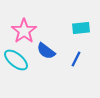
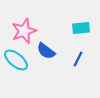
pink star: rotated 15 degrees clockwise
blue line: moved 2 px right
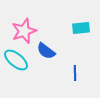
blue line: moved 3 px left, 14 px down; rotated 28 degrees counterclockwise
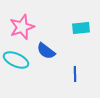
pink star: moved 2 px left, 4 px up
cyan ellipse: rotated 15 degrees counterclockwise
blue line: moved 1 px down
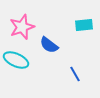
cyan rectangle: moved 3 px right, 3 px up
blue semicircle: moved 3 px right, 6 px up
blue line: rotated 28 degrees counterclockwise
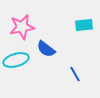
pink star: rotated 10 degrees clockwise
blue semicircle: moved 3 px left, 4 px down
cyan ellipse: rotated 40 degrees counterclockwise
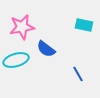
cyan rectangle: rotated 18 degrees clockwise
blue line: moved 3 px right
